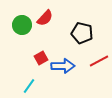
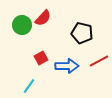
red semicircle: moved 2 px left
blue arrow: moved 4 px right
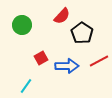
red semicircle: moved 19 px right, 2 px up
black pentagon: rotated 20 degrees clockwise
cyan line: moved 3 px left
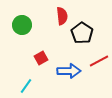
red semicircle: rotated 48 degrees counterclockwise
blue arrow: moved 2 px right, 5 px down
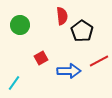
green circle: moved 2 px left
black pentagon: moved 2 px up
cyan line: moved 12 px left, 3 px up
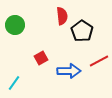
green circle: moved 5 px left
